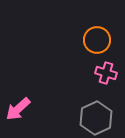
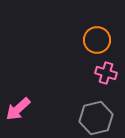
gray hexagon: rotated 12 degrees clockwise
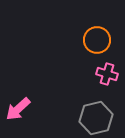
pink cross: moved 1 px right, 1 px down
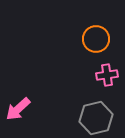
orange circle: moved 1 px left, 1 px up
pink cross: moved 1 px down; rotated 25 degrees counterclockwise
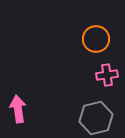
pink arrow: rotated 124 degrees clockwise
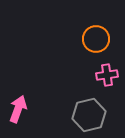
pink arrow: rotated 28 degrees clockwise
gray hexagon: moved 7 px left, 3 px up
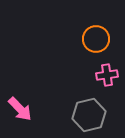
pink arrow: moved 2 px right; rotated 116 degrees clockwise
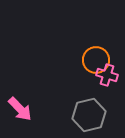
orange circle: moved 21 px down
pink cross: rotated 25 degrees clockwise
